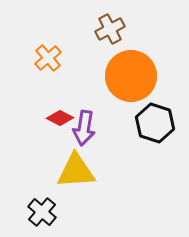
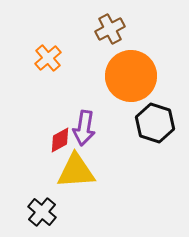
red diamond: moved 22 px down; rotated 56 degrees counterclockwise
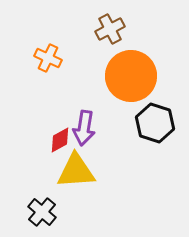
orange cross: rotated 24 degrees counterclockwise
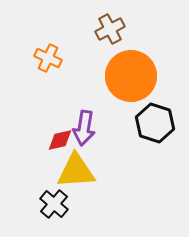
red diamond: rotated 16 degrees clockwise
black cross: moved 12 px right, 8 px up
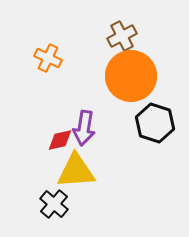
brown cross: moved 12 px right, 7 px down
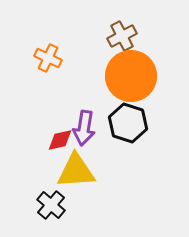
black hexagon: moved 27 px left
black cross: moved 3 px left, 1 px down
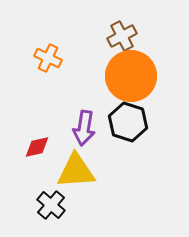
black hexagon: moved 1 px up
red diamond: moved 23 px left, 7 px down
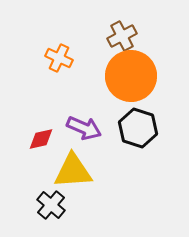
orange cross: moved 11 px right
black hexagon: moved 10 px right, 6 px down
purple arrow: rotated 76 degrees counterclockwise
red diamond: moved 4 px right, 8 px up
yellow triangle: moved 3 px left
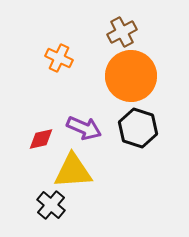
brown cross: moved 4 px up
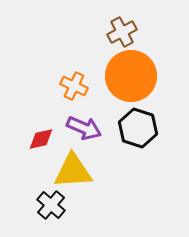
orange cross: moved 15 px right, 28 px down
